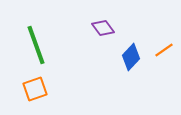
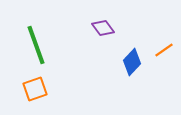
blue diamond: moved 1 px right, 5 px down
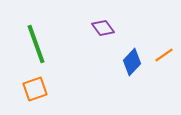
green line: moved 1 px up
orange line: moved 5 px down
